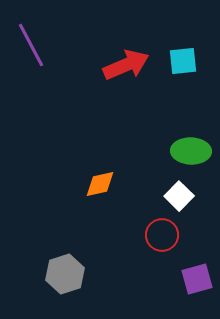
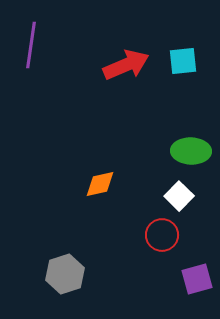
purple line: rotated 36 degrees clockwise
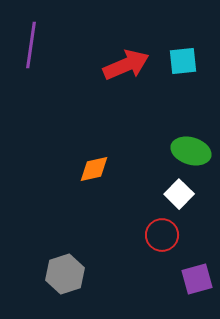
green ellipse: rotated 15 degrees clockwise
orange diamond: moved 6 px left, 15 px up
white square: moved 2 px up
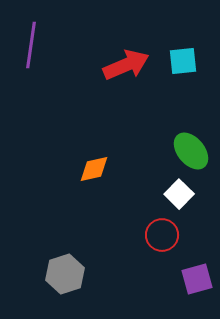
green ellipse: rotated 33 degrees clockwise
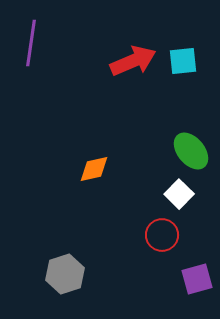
purple line: moved 2 px up
red arrow: moved 7 px right, 4 px up
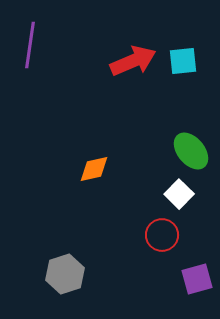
purple line: moved 1 px left, 2 px down
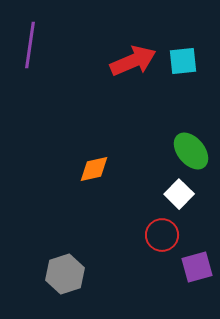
purple square: moved 12 px up
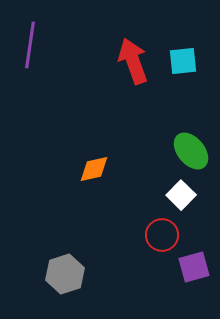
red arrow: rotated 87 degrees counterclockwise
white square: moved 2 px right, 1 px down
purple square: moved 3 px left
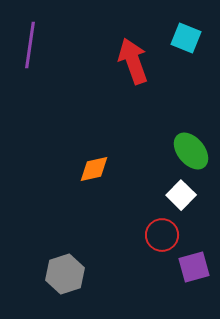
cyan square: moved 3 px right, 23 px up; rotated 28 degrees clockwise
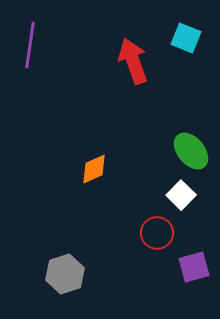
orange diamond: rotated 12 degrees counterclockwise
red circle: moved 5 px left, 2 px up
